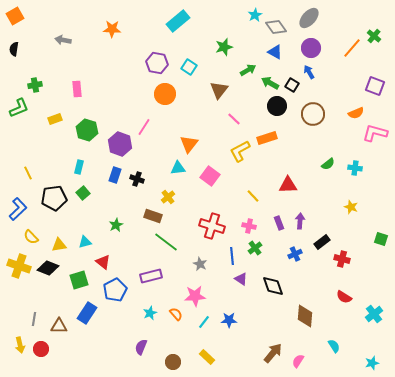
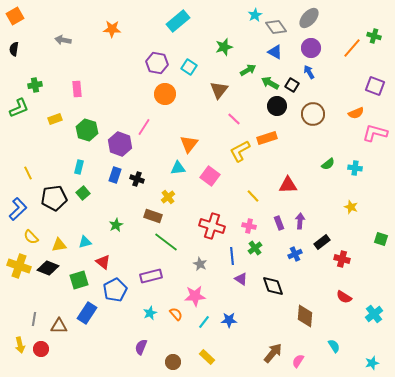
green cross at (374, 36): rotated 24 degrees counterclockwise
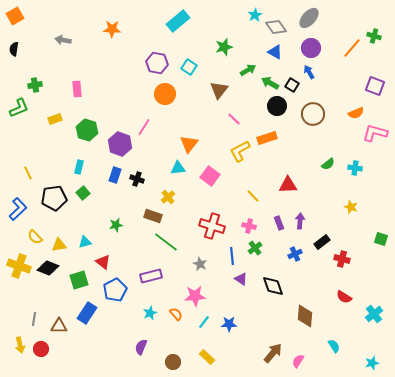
green star at (116, 225): rotated 16 degrees clockwise
yellow semicircle at (31, 237): moved 4 px right
blue star at (229, 320): moved 4 px down
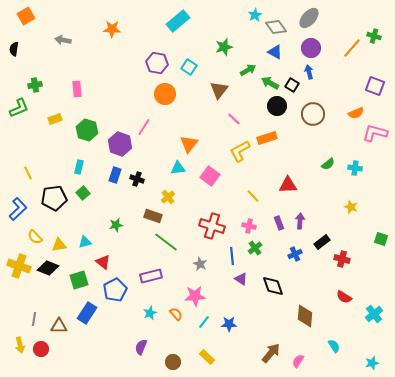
orange square at (15, 16): moved 11 px right
blue arrow at (309, 72): rotated 16 degrees clockwise
brown arrow at (273, 353): moved 2 px left
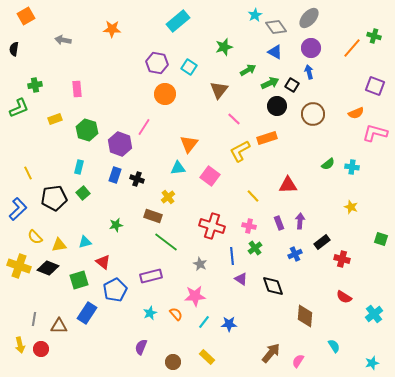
green arrow at (270, 83): rotated 126 degrees clockwise
cyan cross at (355, 168): moved 3 px left, 1 px up
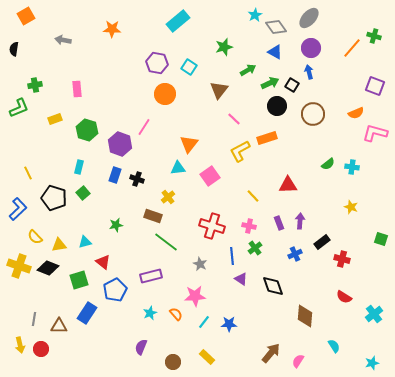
pink square at (210, 176): rotated 18 degrees clockwise
black pentagon at (54, 198): rotated 25 degrees clockwise
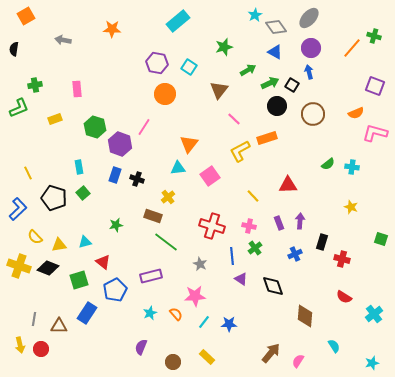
green hexagon at (87, 130): moved 8 px right, 3 px up
cyan rectangle at (79, 167): rotated 24 degrees counterclockwise
black rectangle at (322, 242): rotated 35 degrees counterclockwise
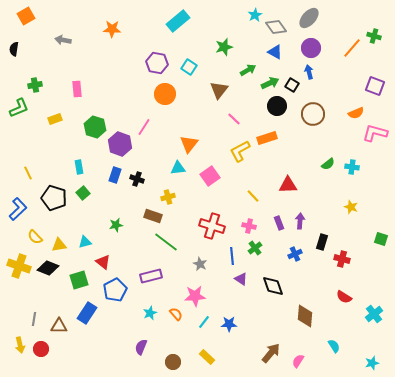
yellow cross at (168, 197): rotated 24 degrees clockwise
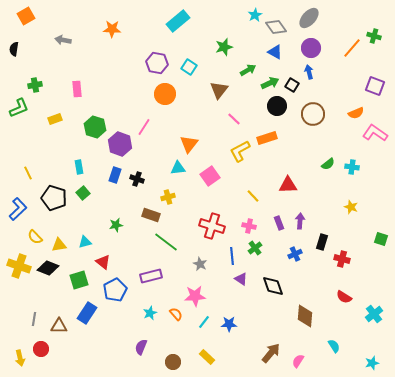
pink L-shape at (375, 133): rotated 20 degrees clockwise
brown rectangle at (153, 216): moved 2 px left, 1 px up
yellow arrow at (20, 345): moved 13 px down
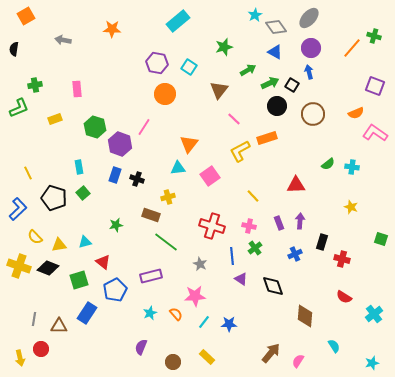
red triangle at (288, 185): moved 8 px right
